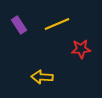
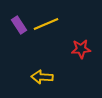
yellow line: moved 11 px left
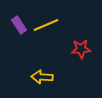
yellow line: moved 1 px down
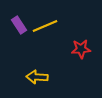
yellow line: moved 1 px left, 1 px down
yellow arrow: moved 5 px left
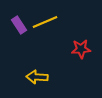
yellow line: moved 4 px up
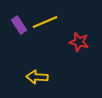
red star: moved 2 px left, 7 px up; rotated 18 degrees clockwise
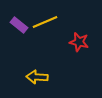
purple rectangle: rotated 18 degrees counterclockwise
